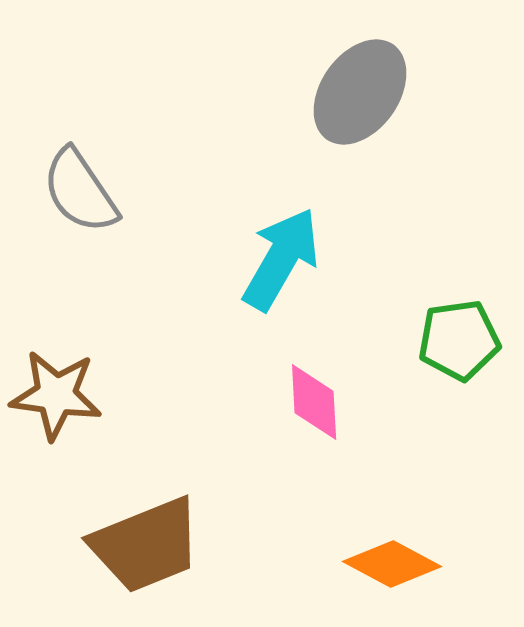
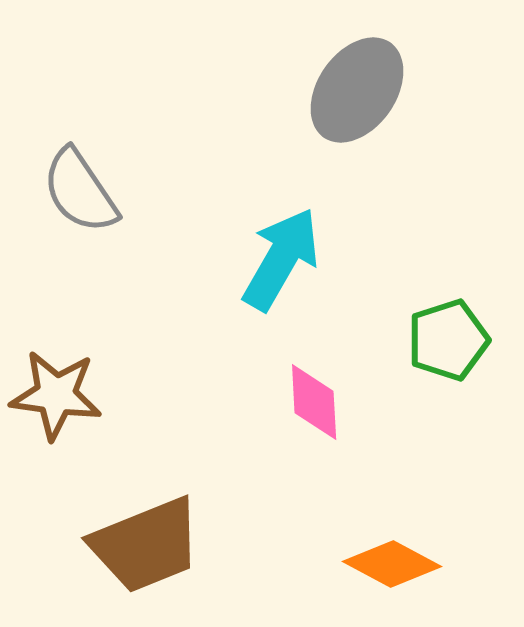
gray ellipse: moved 3 px left, 2 px up
green pentagon: moved 11 px left; rotated 10 degrees counterclockwise
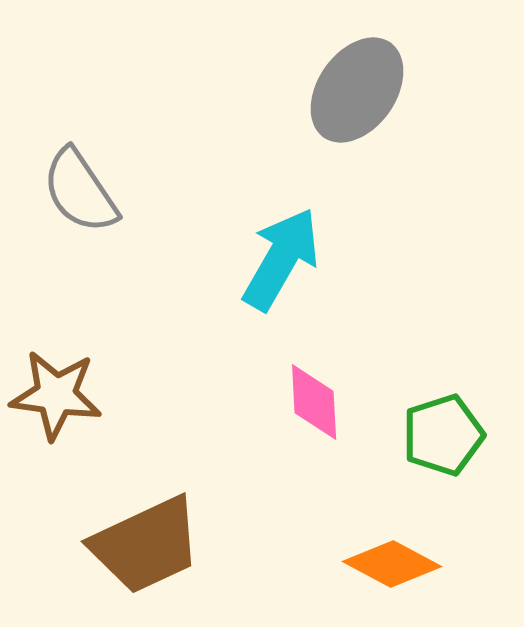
green pentagon: moved 5 px left, 95 px down
brown trapezoid: rotated 3 degrees counterclockwise
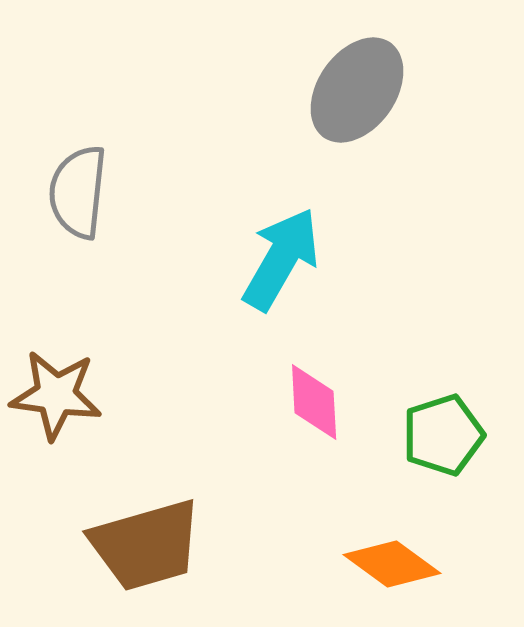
gray semicircle: moved 2 px left, 1 px down; rotated 40 degrees clockwise
brown trapezoid: rotated 9 degrees clockwise
orange diamond: rotated 8 degrees clockwise
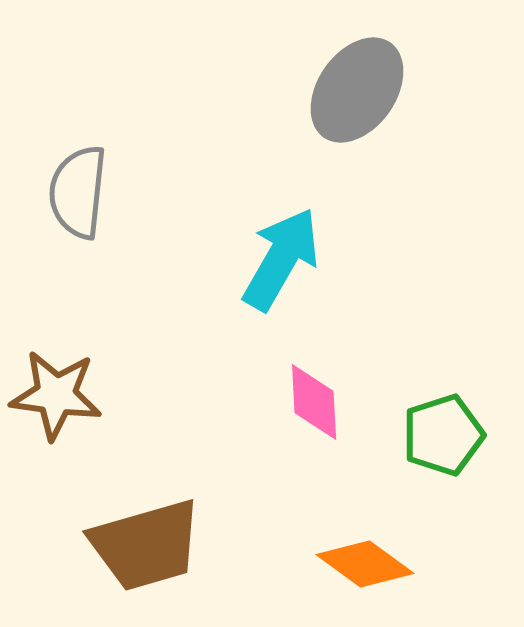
orange diamond: moved 27 px left
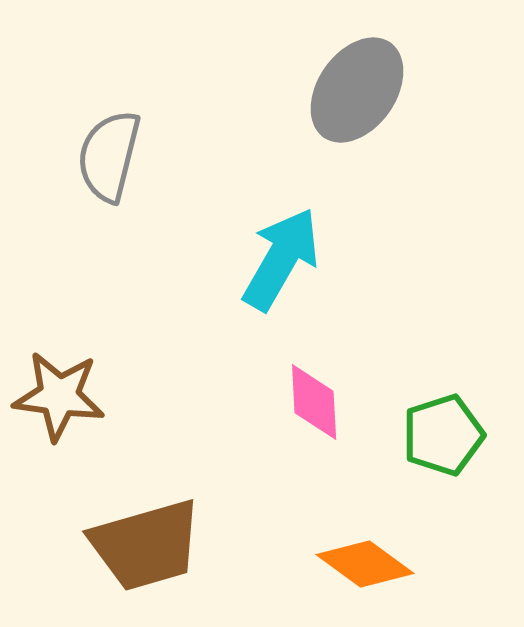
gray semicircle: moved 31 px right, 36 px up; rotated 8 degrees clockwise
brown star: moved 3 px right, 1 px down
